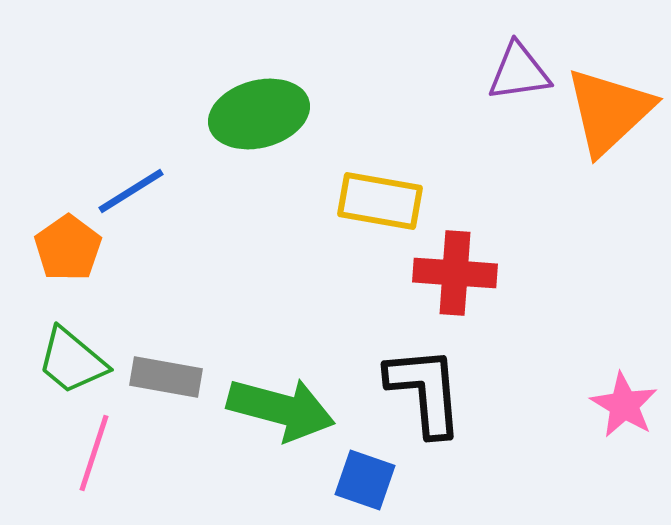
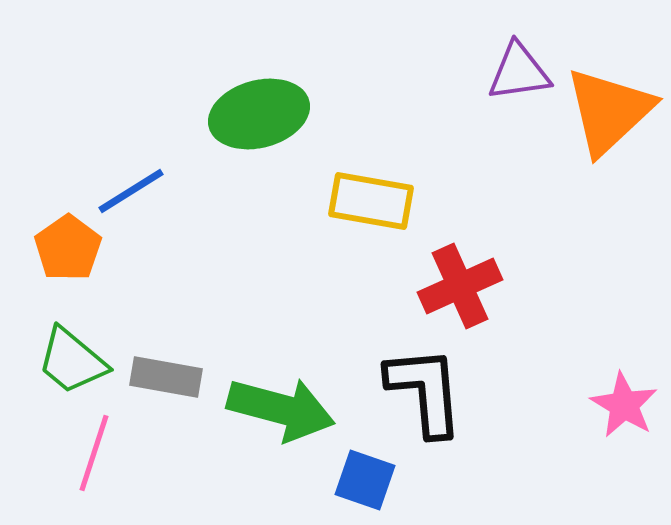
yellow rectangle: moved 9 px left
red cross: moved 5 px right, 13 px down; rotated 28 degrees counterclockwise
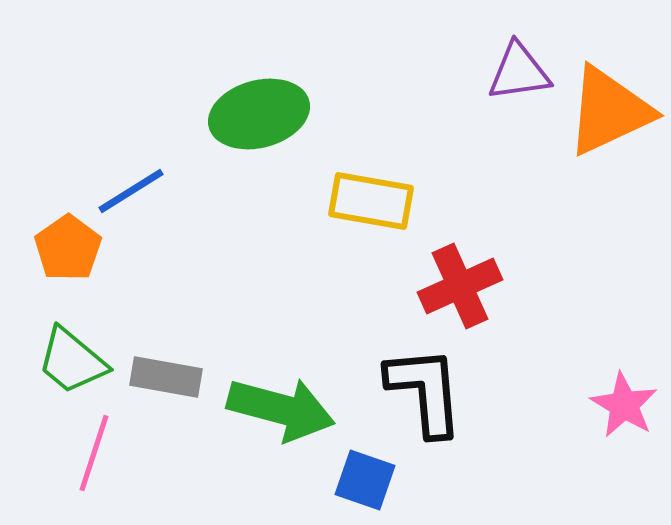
orange triangle: rotated 18 degrees clockwise
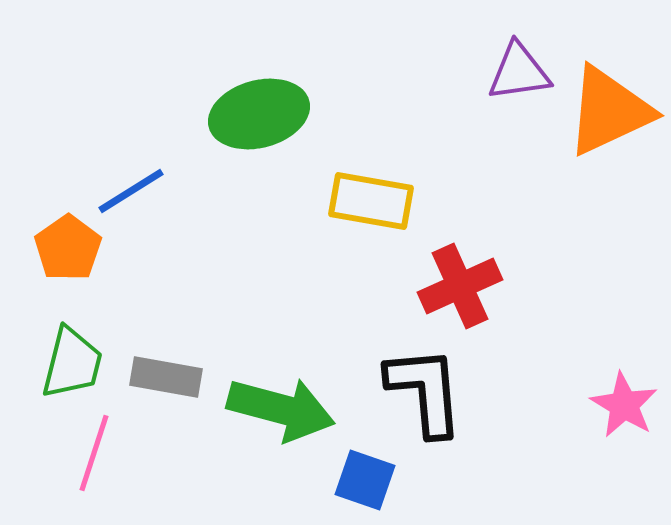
green trapezoid: moved 2 px down; rotated 116 degrees counterclockwise
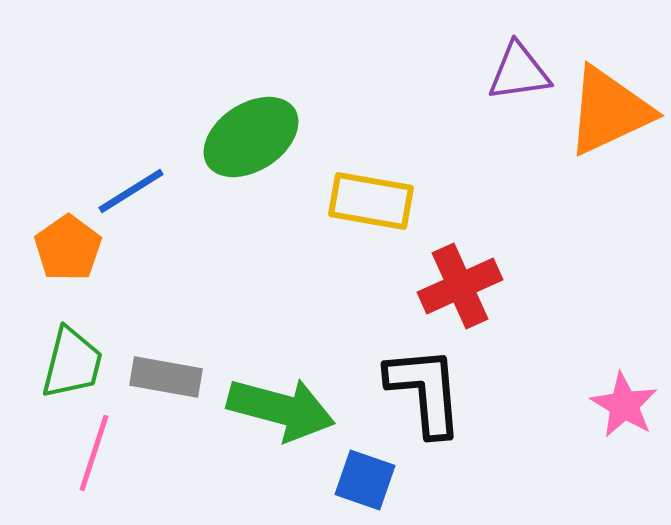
green ellipse: moved 8 px left, 23 px down; rotated 18 degrees counterclockwise
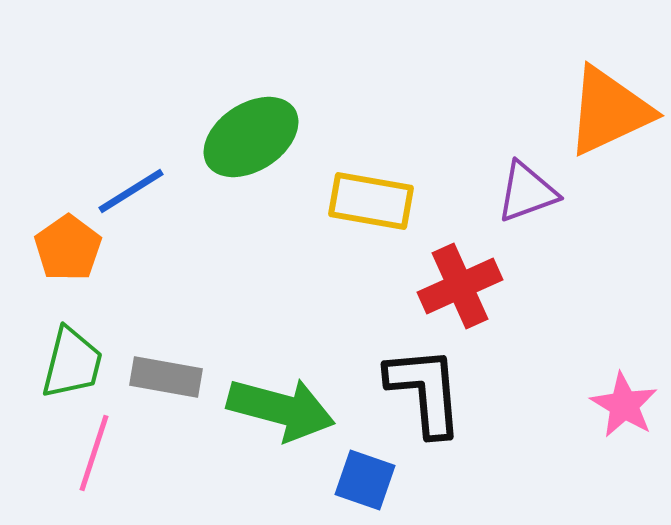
purple triangle: moved 8 px right, 120 px down; rotated 12 degrees counterclockwise
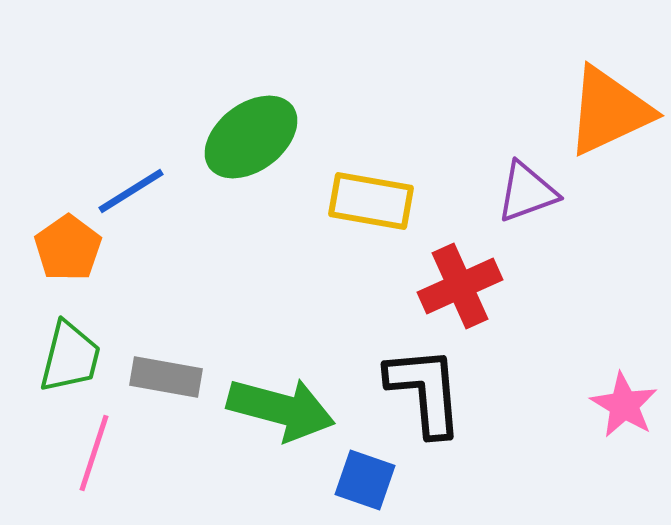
green ellipse: rotated 4 degrees counterclockwise
green trapezoid: moved 2 px left, 6 px up
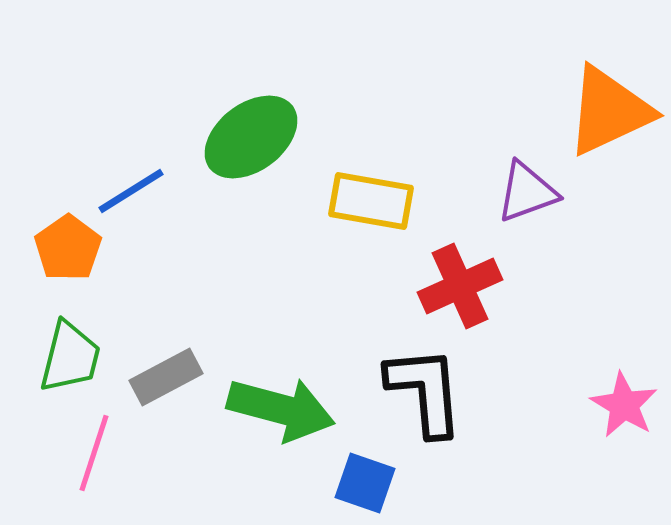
gray rectangle: rotated 38 degrees counterclockwise
blue square: moved 3 px down
